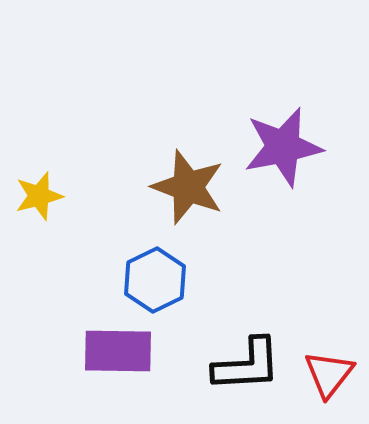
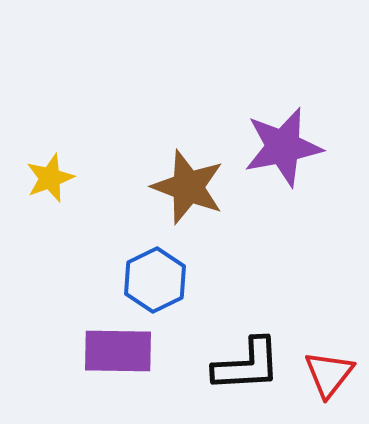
yellow star: moved 11 px right, 18 px up; rotated 6 degrees counterclockwise
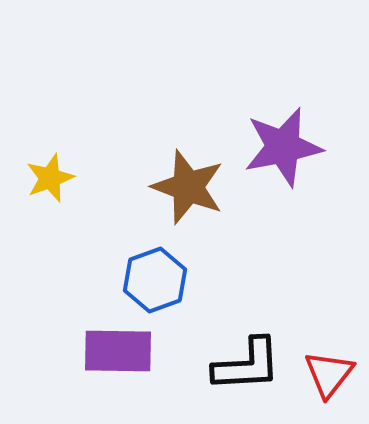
blue hexagon: rotated 6 degrees clockwise
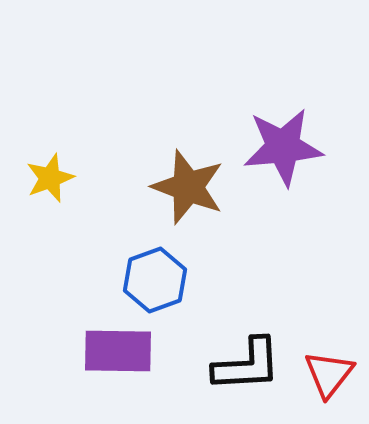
purple star: rotated 6 degrees clockwise
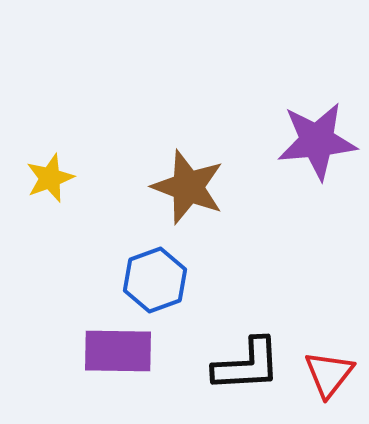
purple star: moved 34 px right, 6 px up
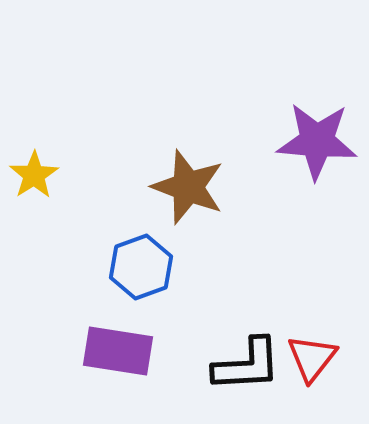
purple star: rotated 10 degrees clockwise
yellow star: moved 16 px left, 3 px up; rotated 12 degrees counterclockwise
blue hexagon: moved 14 px left, 13 px up
purple rectangle: rotated 8 degrees clockwise
red triangle: moved 17 px left, 16 px up
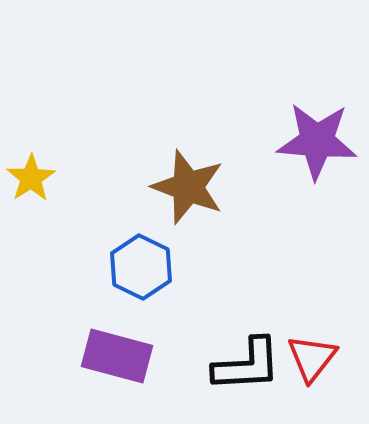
yellow star: moved 3 px left, 3 px down
blue hexagon: rotated 14 degrees counterclockwise
purple rectangle: moved 1 px left, 5 px down; rotated 6 degrees clockwise
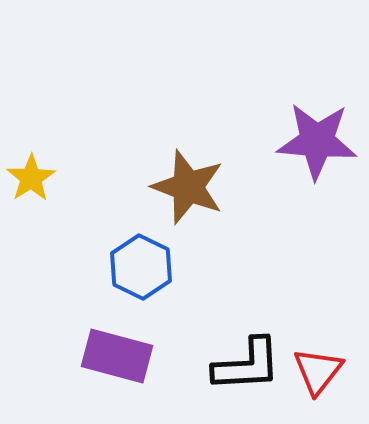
red triangle: moved 6 px right, 13 px down
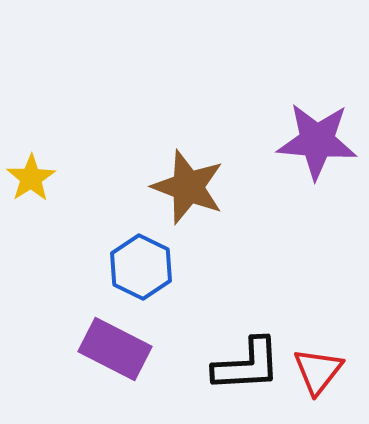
purple rectangle: moved 2 px left, 7 px up; rotated 12 degrees clockwise
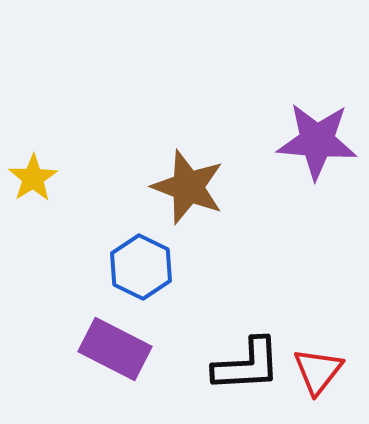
yellow star: moved 2 px right
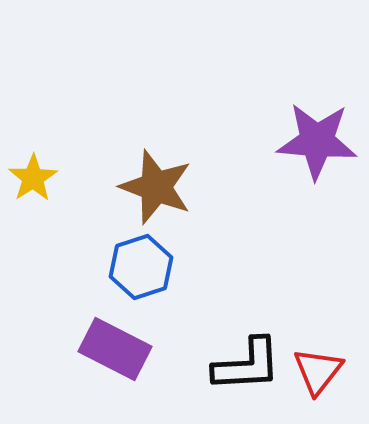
brown star: moved 32 px left
blue hexagon: rotated 16 degrees clockwise
